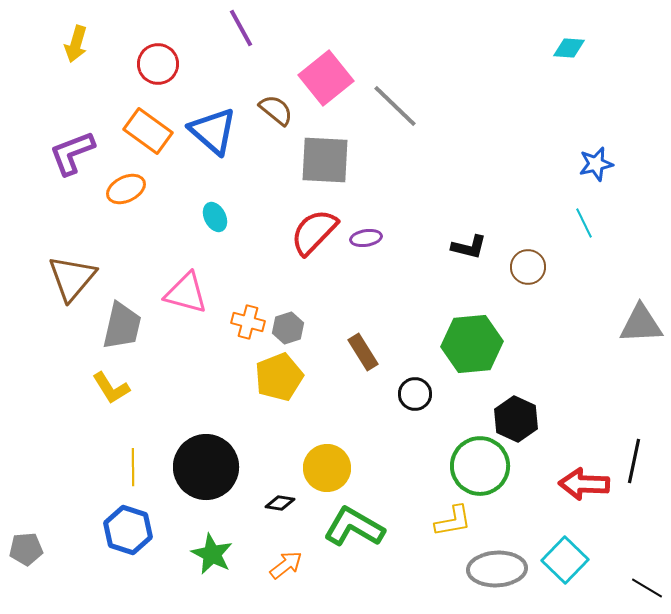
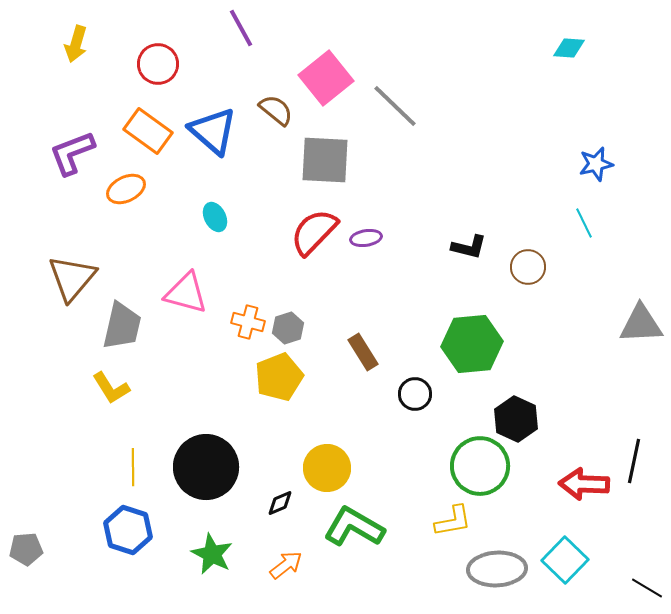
black diamond at (280, 503): rotated 32 degrees counterclockwise
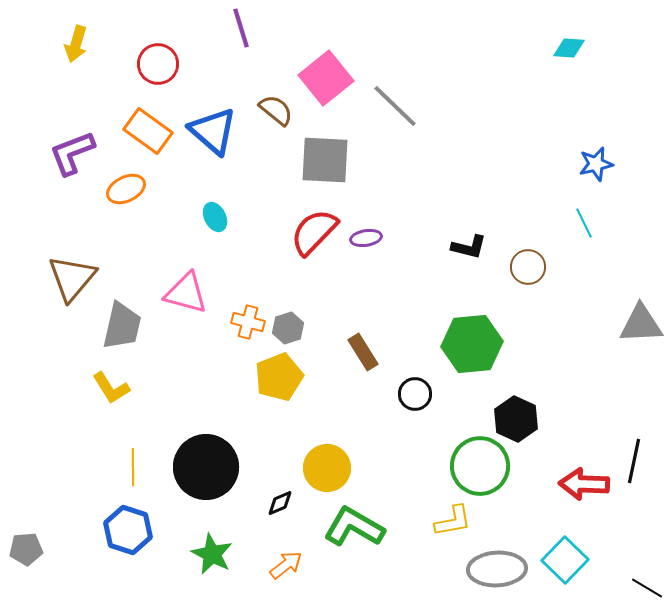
purple line at (241, 28): rotated 12 degrees clockwise
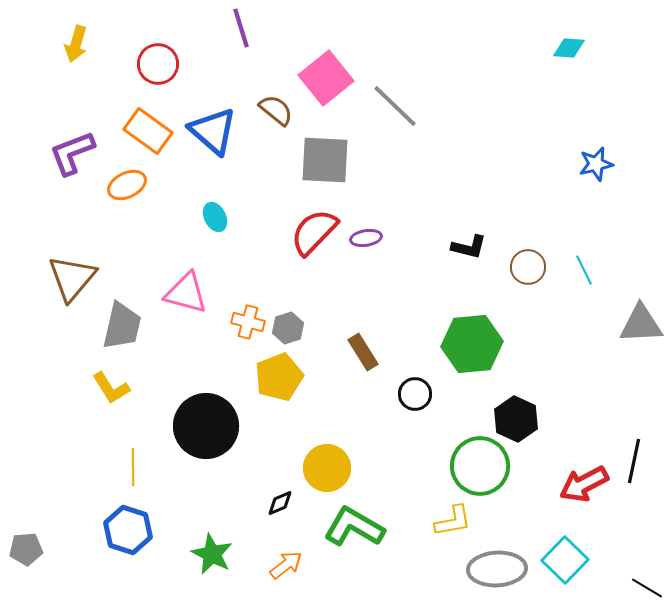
orange ellipse at (126, 189): moved 1 px right, 4 px up
cyan line at (584, 223): moved 47 px down
black circle at (206, 467): moved 41 px up
red arrow at (584, 484): rotated 30 degrees counterclockwise
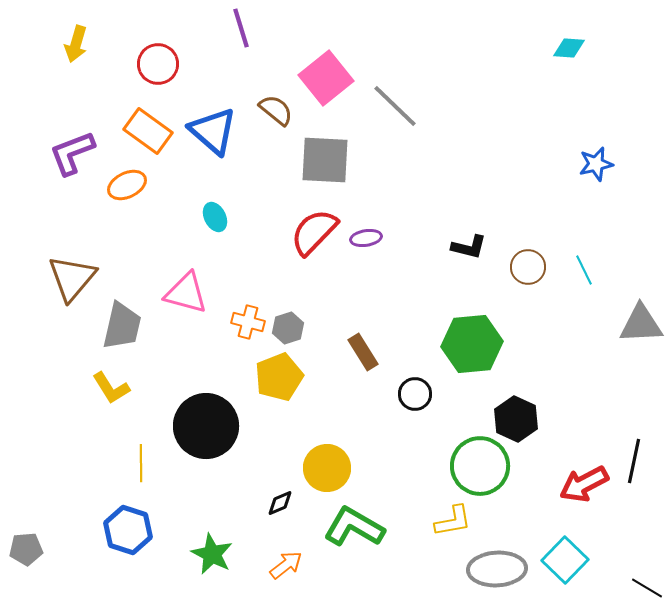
yellow line at (133, 467): moved 8 px right, 4 px up
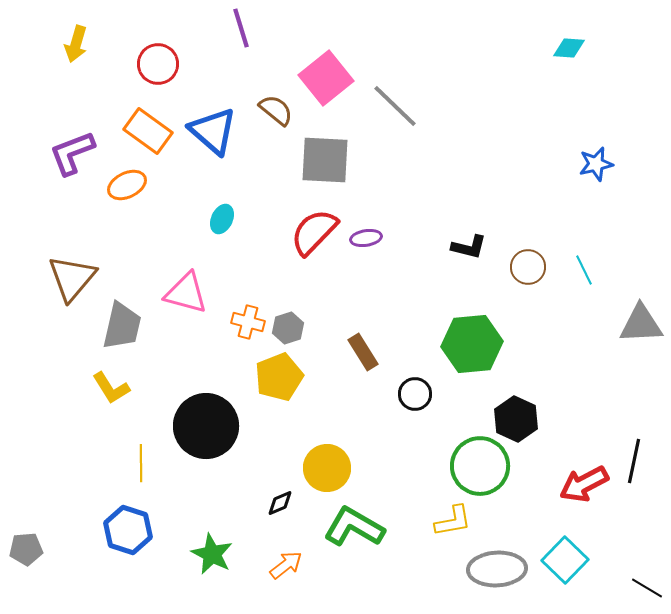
cyan ellipse at (215, 217): moved 7 px right, 2 px down; rotated 52 degrees clockwise
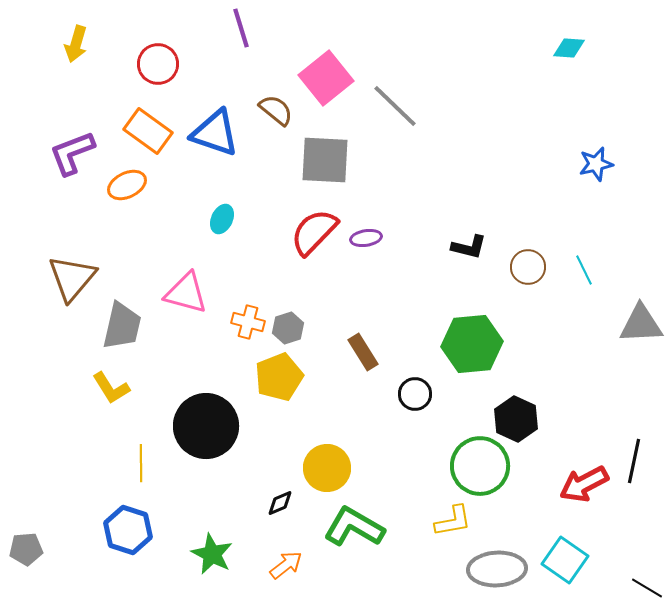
blue triangle at (213, 131): moved 2 px right, 2 px down; rotated 22 degrees counterclockwise
cyan square at (565, 560): rotated 9 degrees counterclockwise
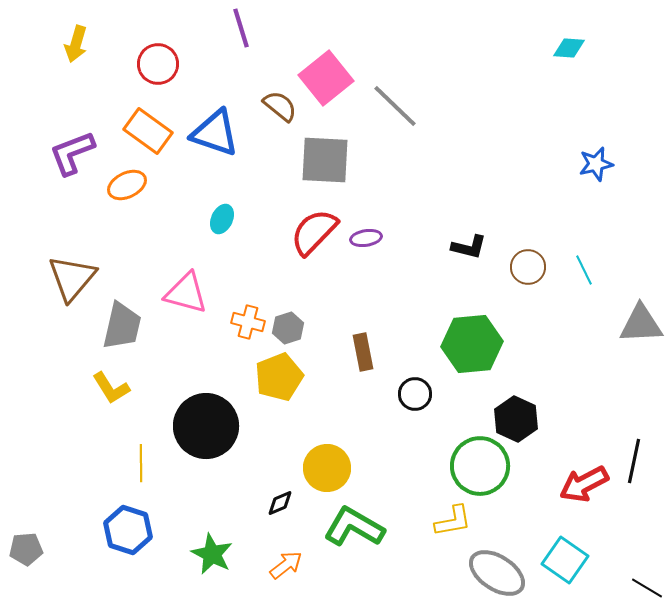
brown semicircle at (276, 110): moved 4 px right, 4 px up
brown rectangle at (363, 352): rotated 21 degrees clockwise
gray ellipse at (497, 569): moved 4 px down; rotated 36 degrees clockwise
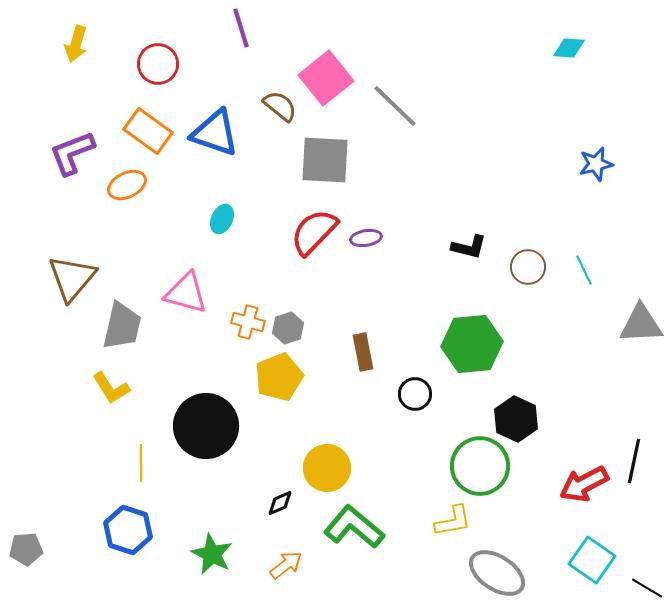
green L-shape at (354, 527): rotated 10 degrees clockwise
cyan square at (565, 560): moved 27 px right
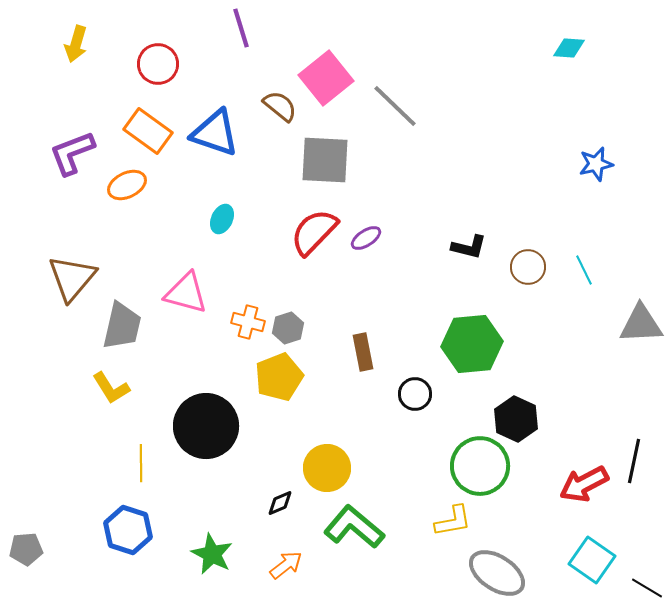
purple ellipse at (366, 238): rotated 24 degrees counterclockwise
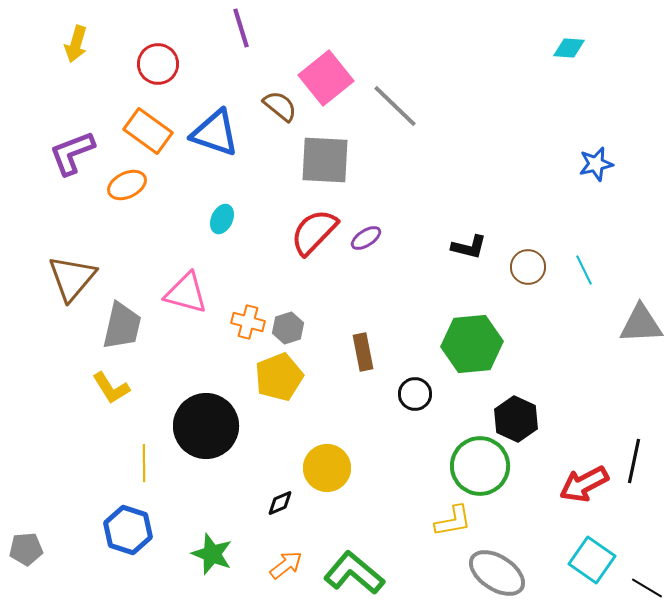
yellow line at (141, 463): moved 3 px right
green L-shape at (354, 527): moved 46 px down
green star at (212, 554): rotated 6 degrees counterclockwise
